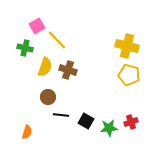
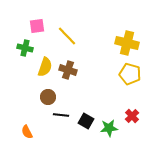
pink square: rotated 21 degrees clockwise
yellow line: moved 10 px right, 4 px up
yellow cross: moved 3 px up
yellow pentagon: moved 1 px right, 1 px up
red cross: moved 1 px right, 6 px up; rotated 24 degrees counterclockwise
orange semicircle: rotated 136 degrees clockwise
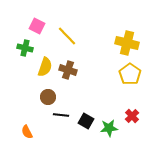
pink square: rotated 35 degrees clockwise
yellow pentagon: rotated 20 degrees clockwise
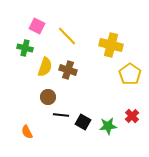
yellow cross: moved 16 px left, 2 px down
black square: moved 3 px left, 1 px down
green star: moved 1 px left, 2 px up
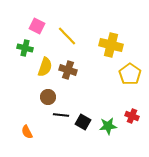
red cross: rotated 24 degrees counterclockwise
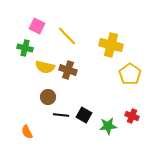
yellow semicircle: rotated 84 degrees clockwise
black square: moved 1 px right, 7 px up
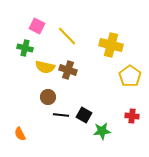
yellow pentagon: moved 2 px down
red cross: rotated 16 degrees counterclockwise
green star: moved 6 px left, 5 px down
orange semicircle: moved 7 px left, 2 px down
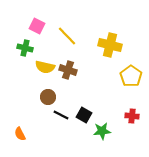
yellow cross: moved 1 px left
yellow pentagon: moved 1 px right
black line: rotated 21 degrees clockwise
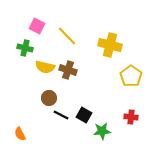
brown circle: moved 1 px right, 1 px down
red cross: moved 1 px left, 1 px down
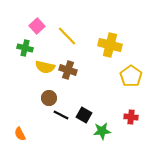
pink square: rotated 21 degrees clockwise
